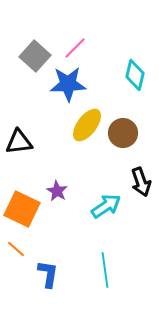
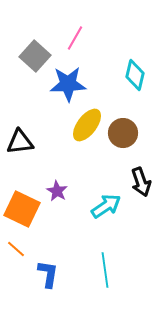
pink line: moved 10 px up; rotated 15 degrees counterclockwise
black triangle: moved 1 px right
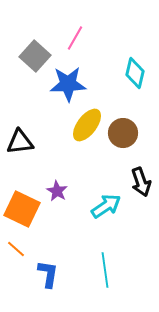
cyan diamond: moved 2 px up
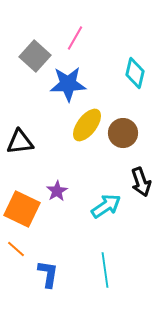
purple star: rotated 10 degrees clockwise
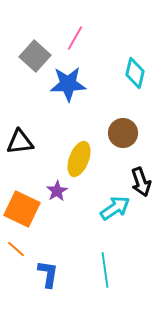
yellow ellipse: moved 8 px left, 34 px down; rotated 16 degrees counterclockwise
cyan arrow: moved 9 px right, 2 px down
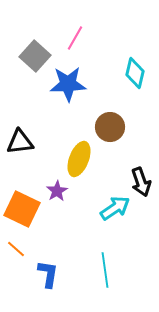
brown circle: moved 13 px left, 6 px up
